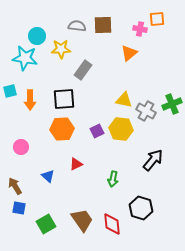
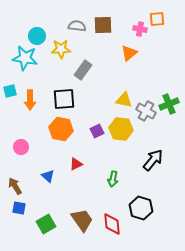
green cross: moved 3 px left
orange hexagon: moved 1 px left; rotated 15 degrees clockwise
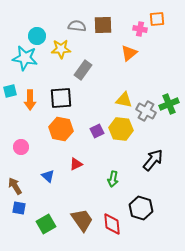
black square: moved 3 px left, 1 px up
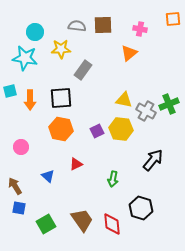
orange square: moved 16 px right
cyan circle: moved 2 px left, 4 px up
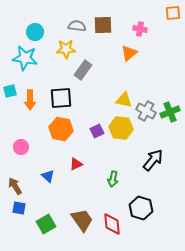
orange square: moved 6 px up
yellow star: moved 5 px right
green cross: moved 1 px right, 8 px down
yellow hexagon: moved 1 px up
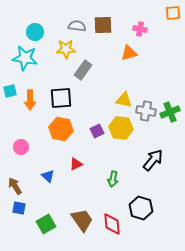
orange triangle: rotated 24 degrees clockwise
gray cross: rotated 18 degrees counterclockwise
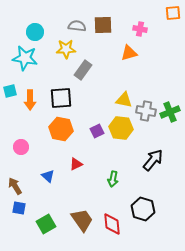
black hexagon: moved 2 px right, 1 px down
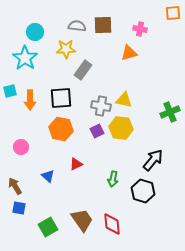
cyan star: rotated 25 degrees clockwise
gray cross: moved 45 px left, 5 px up
black hexagon: moved 18 px up
green square: moved 2 px right, 3 px down
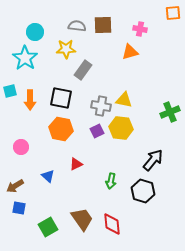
orange triangle: moved 1 px right, 1 px up
black square: rotated 15 degrees clockwise
green arrow: moved 2 px left, 2 px down
brown arrow: rotated 90 degrees counterclockwise
brown trapezoid: moved 1 px up
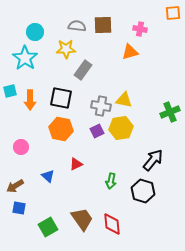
yellow hexagon: rotated 15 degrees counterclockwise
